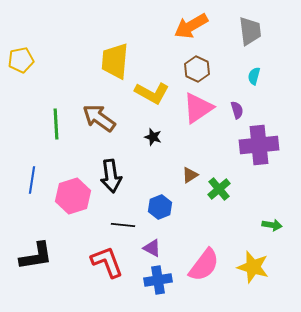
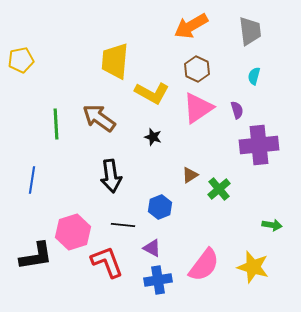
pink hexagon: moved 36 px down
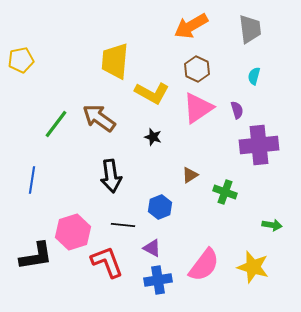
gray trapezoid: moved 2 px up
green line: rotated 40 degrees clockwise
green cross: moved 6 px right, 3 px down; rotated 30 degrees counterclockwise
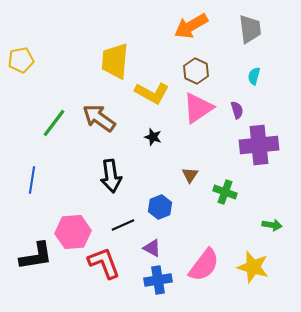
brown hexagon: moved 1 px left, 2 px down
green line: moved 2 px left, 1 px up
brown triangle: rotated 24 degrees counterclockwise
black line: rotated 30 degrees counterclockwise
pink hexagon: rotated 12 degrees clockwise
red L-shape: moved 3 px left, 1 px down
